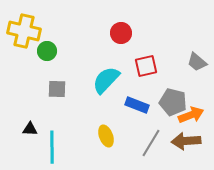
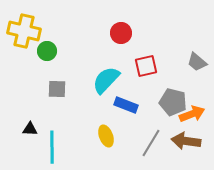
blue rectangle: moved 11 px left
orange arrow: moved 1 px right, 1 px up
brown arrow: rotated 12 degrees clockwise
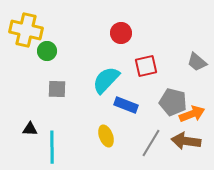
yellow cross: moved 2 px right, 1 px up
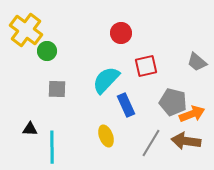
yellow cross: rotated 24 degrees clockwise
blue rectangle: rotated 45 degrees clockwise
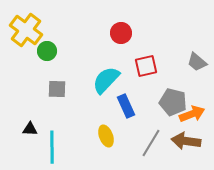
blue rectangle: moved 1 px down
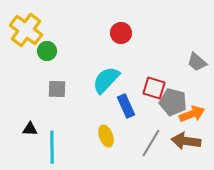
red square: moved 8 px right, 22 px down; rotated 30 degrees clockwise
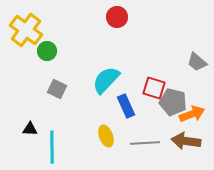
red circle: moved 4 px left, 16 px up
gray square: rotated 24 degrees clockwise
gray line: moved 6 px left; rotated 56 degrees clockwise
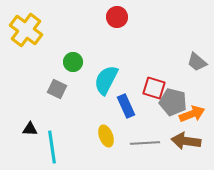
green circle: moved 26 px right, 11 px down
cyan semicircle: rotated 16 degrees counterclockwise
cyan line: rotated 8 degrees counterclockwise
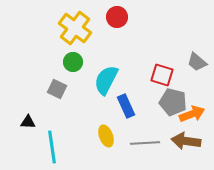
yellow cross: moved 49 px right, 2 px up
red square: moved 8 px right, 13 px up
black triangle: moved 2 px left, 7 px up
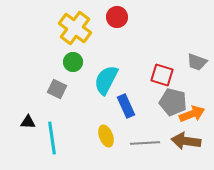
gray trapezoid: rotated 20 degrees counterclockwise
cyan line: moved 9 px up
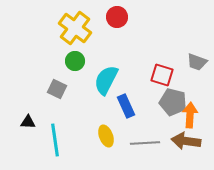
green circle: moved 2 px right, 1 px up
orange arrow: moved 2 px left, 1 px down; rotated 65 degrees counterclockwise
cyan line: moved 3 px right, 2 px down
